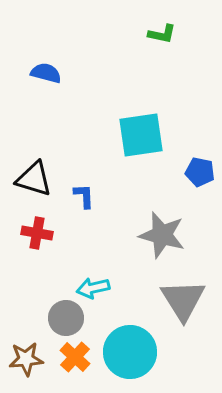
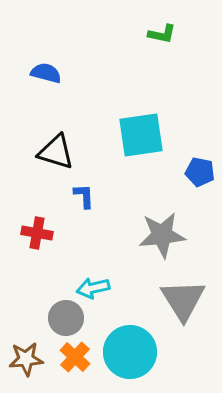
black triangle: moved 22 px right, 27 px up
gray star: rotated 21 degrees counterclockwise
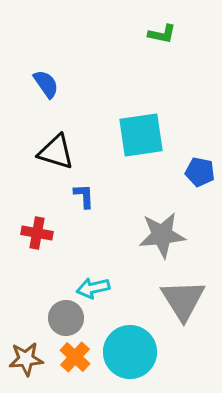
blue semicircle: moved 11 px down; rotated 40 degrees clockwise
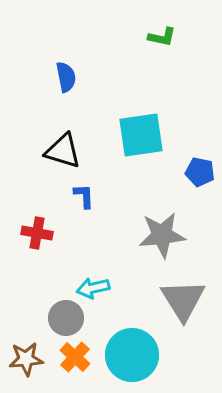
green L-shape: moved 3 px down
blue semicircle: moved 20 px right, 7 px up; rotated 24 degrees clockwise
black triangle: moved 7 px right, 1 px up
cyan circle: moved 2 px right, 3 px down
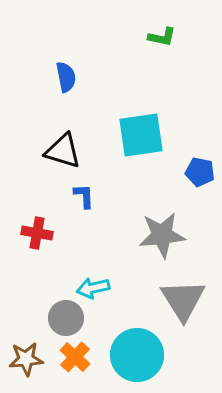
cyan circle: moved 5 px right
